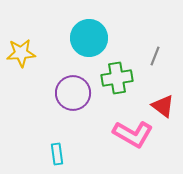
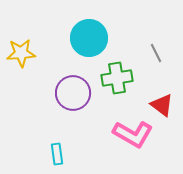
gray line: moved 1 px right, 3 px up; rotated 48 degrees counterclockwise
red triangle: moved 1 px left, 1 px up
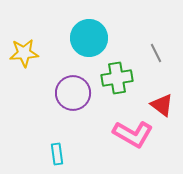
yellow star: moved 3 px right
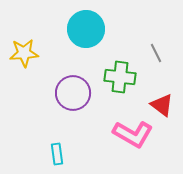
cyan circle: moved 3 px left, 9 px up
green cross: moved 3 px right, 1 px up; rotated 16 degrees clockwise
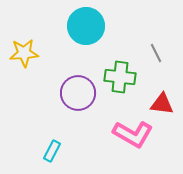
cyan circle: moved 3 px up
purple circle: moved 5 px right
red triangle: moved 1 px up; rotated 30 degrees counterclockwise
cyan rectangle: moved 5 px left, 3 px up; rotated 35 degrees clockwise
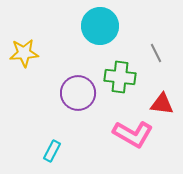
cyan circle: moved 14 px right
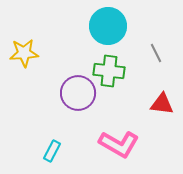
cyan circle: moved 8 px right
green cross: moved 11 px left, 6 px up
pink L-shape: moved 14 px left, 10 px down
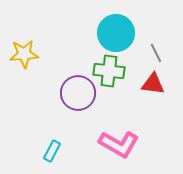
cyan circle: moved 8 px right, 7 px down
yellow star: moved 1 px down
red triangle: moved 9 px left, 20 px up
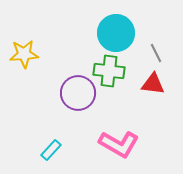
cyan rectangle: moved 1 px left, 1 px up; rotated 15 degrees clockwise
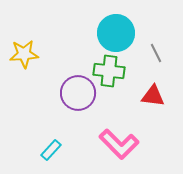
red triangle: moved 12 px down
pink L-shape: rotated 15 degrees clockwise
